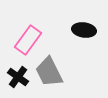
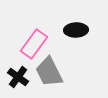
black ellipse: moved 8 px left; rotated 10 degrees counterclockwise
pink rectangle: moved 6 px right, 4 px down
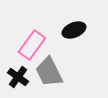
black ellipse: moved 2 px left; rotated 20 degrees counterclockwise
pink rectangle: moved 2 px left, 1 px down
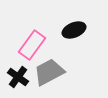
gray trapezoid: rotated 88 degrees clockwise
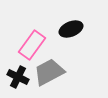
black ellipse: moved 3 px left, 1 px up
black cross: rotated 10 degrees counterclockwise
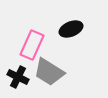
pink rectangle: rotated 12 degrees counterclockwise
gray trapezoid: rotated 120 degrees counterclockwise
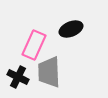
pink rectangle: moved 2 px right
gray trapezoid: rotated 56 degrees clockwise
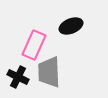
black ellipse: moved 3 px up
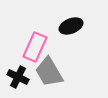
pink rectangle: moved 1 px right, 2 px down
gray trapezoid: rotated 28 degrees counterclockwise
